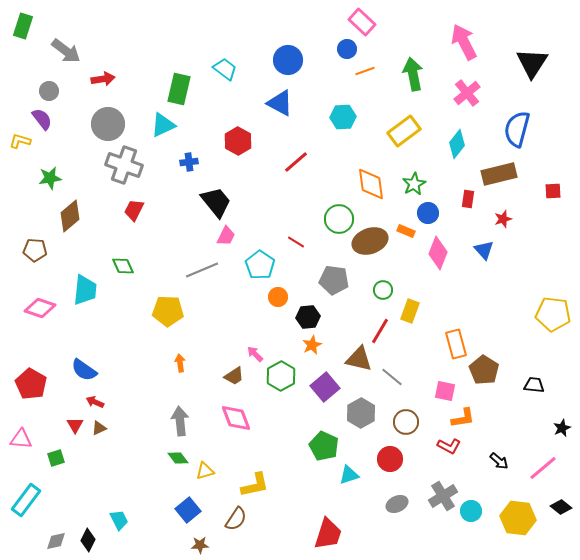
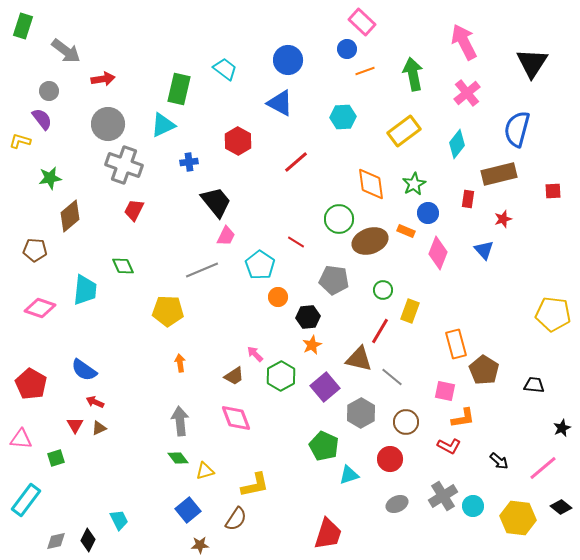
cyan circle at (471, 511): moved 2 px right, 5 px up
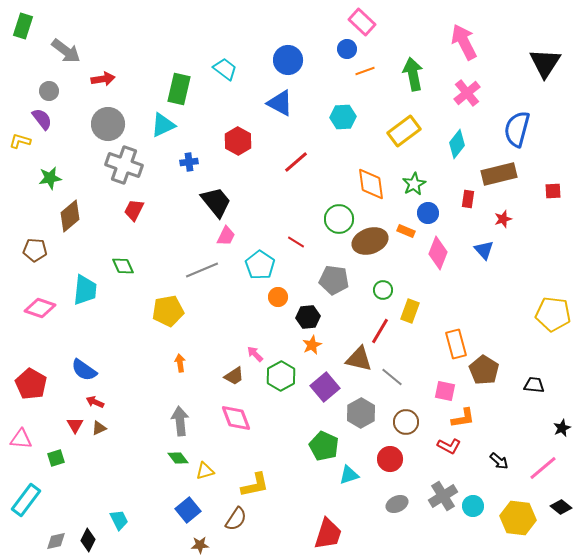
black triangle at (532, 63): moved 13 px right
yellow pentagon at (168, 311): rotated 12 degrees counterclockwise
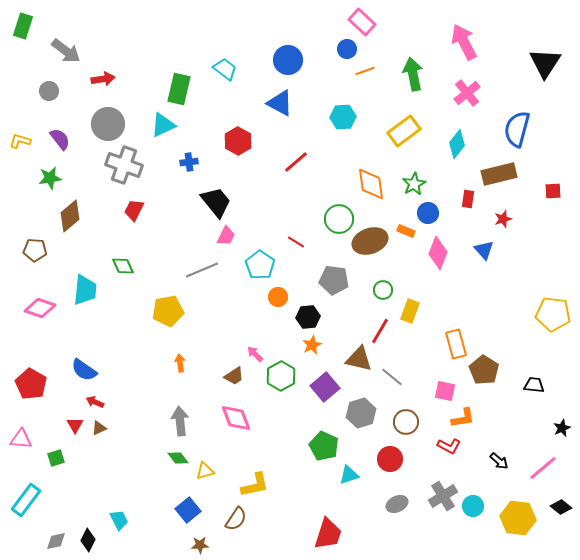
purple semicircle at (42, 119): moved 18 px right, 20 px down
gray hexagon at (361, 413): rotated 12 degrees clockwise
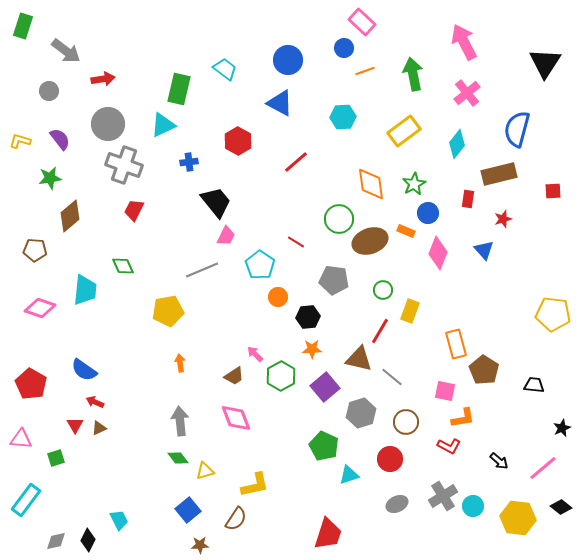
blue circle at (347, 49): moved 3 px left, 1 px up
orange star at (312, 345): moved 4 px down; rotated 24 degrees clockwise
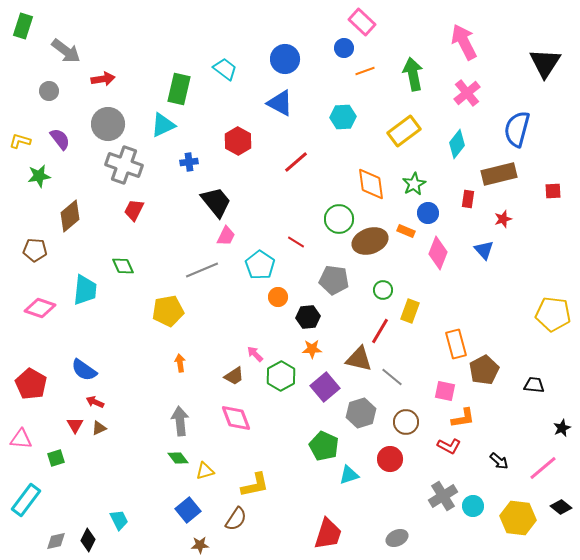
blue circle at (288, 60): moved 3 px left, 1 px up
green star at (50, 178): moved 11 px left, 2 px up
brown pentagon at (484, 370): rotated 12 degrees clockwise
gray ellipse at (397, 504): moved 34 px down
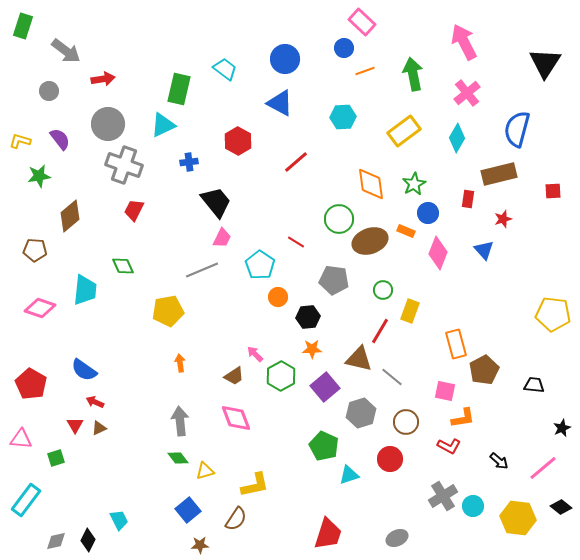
cyan diamond at (457, 144): moved 6 px up; rotated 8 degrees counterclockwise
pink trapezoid at (226, 236): moved 4 px left, 2 px down
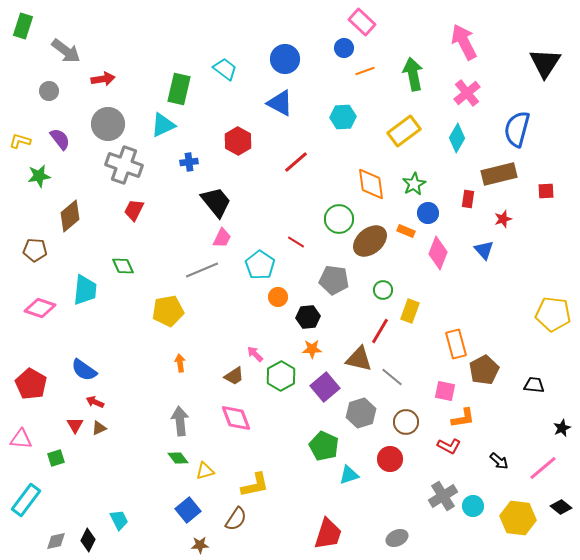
red square at (553, 191): moved 7 px left
brown ellipse at (370, 241): rotated 20 degrees counterclockwise
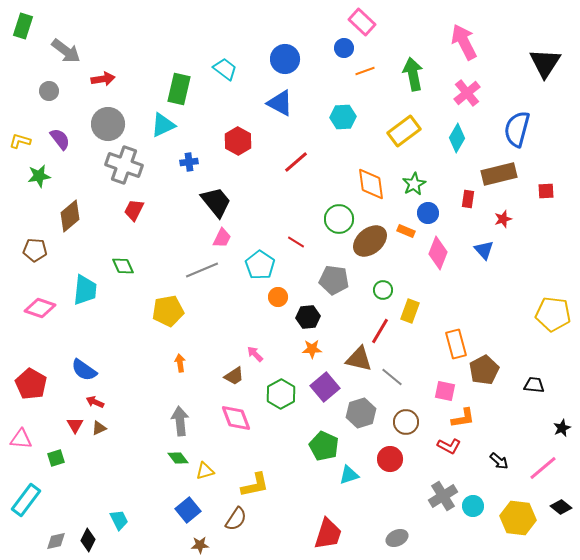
green hexagon at (281, 376): moved 18 px down
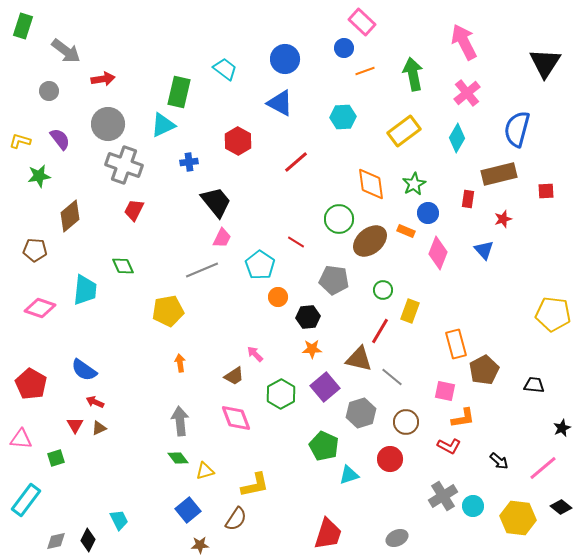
green rectangle at (179, 89): moved 3 px down
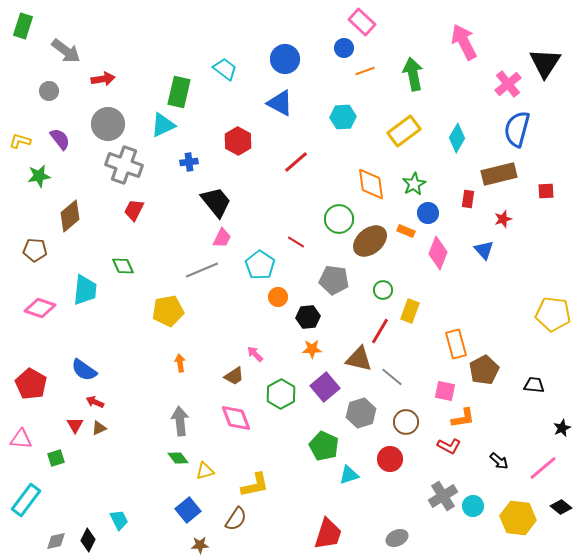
pink cross at (467, 93): moved 41 px right, 9 px up
